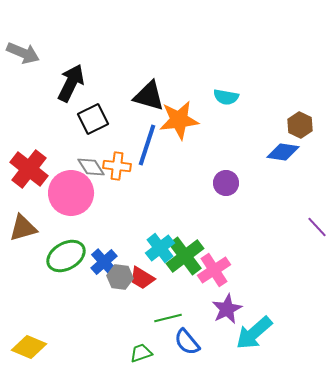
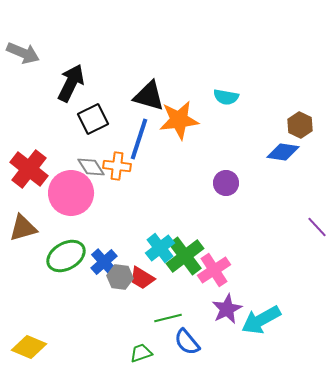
blue line: moved 8 px left, 6 px up
cyan arrow: moved 7 px right, 13 px up; rotated 12 degrees clockwise
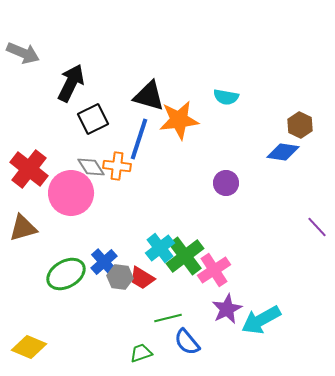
green ellipse: moved 18 px down
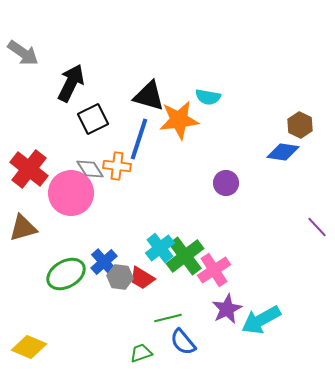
gray arrow: rotated 12 degrees clockwise
cyan semicircle: moved 18 px left
gray diamond: moved 1 px left, 2 px down
blue semicircle: moved 4 px left
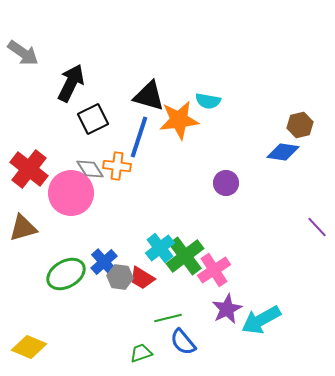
cyan semicircle: moved 4 px down
brown hexagon: rotated 20 degrees clockwise
blue line: moved 2 px up
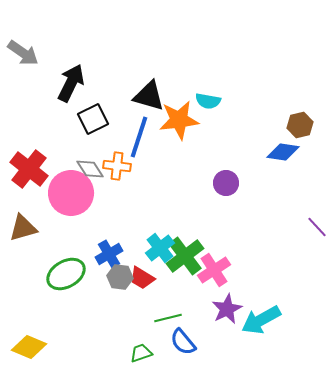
blue cross: moved 5 px right, 8 px up; rotated 12 degrees clockwise
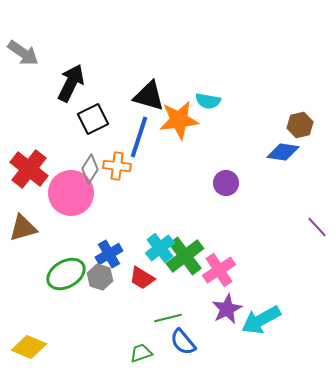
gray diamond: rotated 64 degrees clockwise
pink cross: moved 5 px right
gray hexagon: moved 20 px left; rotated 10 degrees clockwise
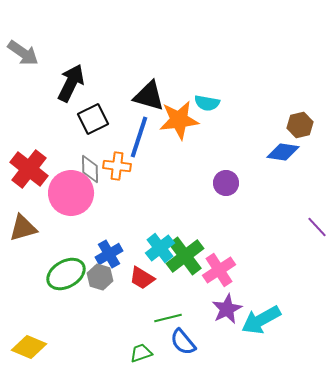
cyan semicircle: moved 1 px left, 2 px down
gray diamond: rotated 32 degrees counterclockwise
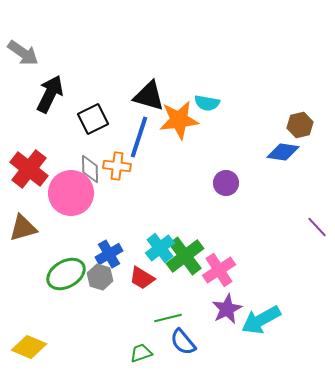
black arrow: moved 21 px left, 11 px down
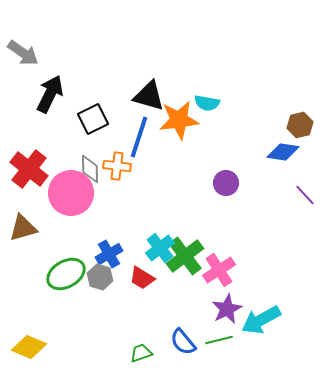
purple line: moved 12 px left, 32 px up
green line: moved 51 px right, 22 px down
